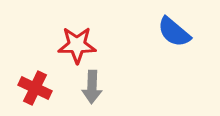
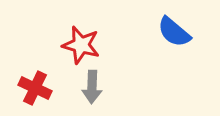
red star: moved 4 px right; rotated 15 degrees clockwise
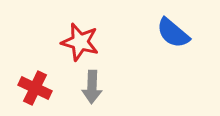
blue semicircle: moved 1 px left, 1 px down
red star: moved 1 px left, 3 px up
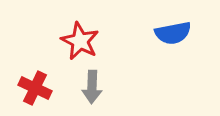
blue semicircle: rotated 51 degrees counterclockwise
red star: moved 1 px up; rotated 12 degrees clockwise
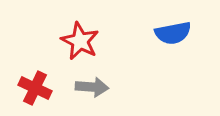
gray arrow: rotated 88 degrees counterclockwise
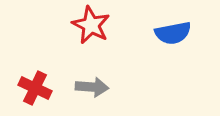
red star: moved 11 px right, 16 px up
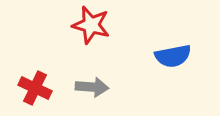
red star: rotated 12 degrees counterclockwise
blue semicircle: moved 23 px down
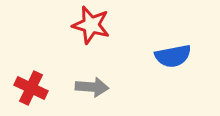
red cross: moved 4 px left
